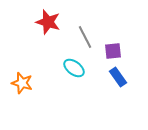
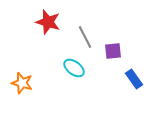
blue rectangle: moved 16 px right, 2 px down
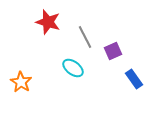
purple square: rotated 18 degrees counterclockwise
cyan ellipse: moved 1 px left
orange star: moved 1 px left, 1 px up; rotated 15 degrees clockwise
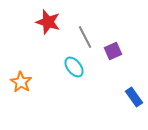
cyan ellipse: moved 1 px right, 1 px up; rotated 15 degrees clockwise
blue rectangle: moved 18 px down
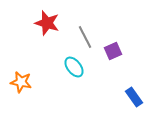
red star: moved 1 px left, 1 px down
orange star: rotated 20 degrees counterclockwise
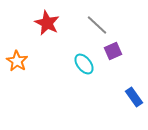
red star: rotated 10 degrees clockwise
gray line: moved 12 px right, 12 px up; rotated 20 degrees counterclockwise
cyan ellipse: moved 10 px right, 3 px up
orange star: moved 4 px left, 21 px up; rotated 20 degrees clockwise
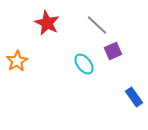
orange star: rotated 10 degrees clockwise
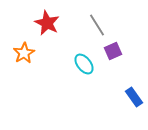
gray line: rotated 15 degrees clockwise
orange star: moved 7 px right, 8 px up
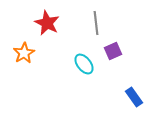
gray line: moved 1 px left, 2 px up; rotated 25 degrees clockwise
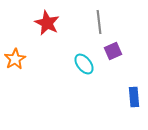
gray line: moved 3 px right, 1 px up
orange star: moved 9 px left, 6 px down
blue rectangle: rotated 30 degrees clockwise
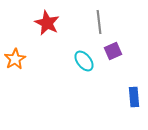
cyan ellipse: moved 3 px up
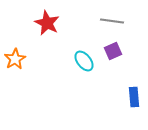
gray line: moved 13 px right, 1 px up; rotated 75 degrees counterclockwise
